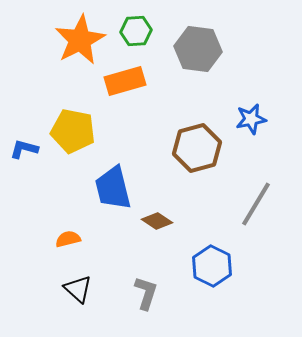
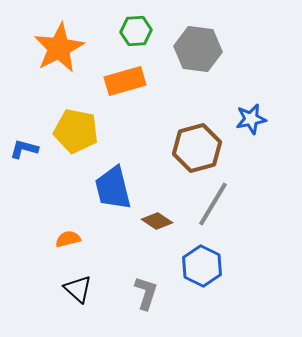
orange star: moved 21 px left, 8 px down
yellow pentagon: moved 3 px right
gray line: moved 43 px left
blue hexagon: moved 10 px left
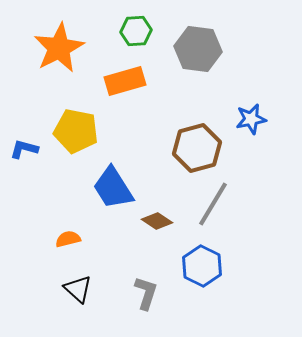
blue trapezoid: rotated 18 degrees counterclockwise
